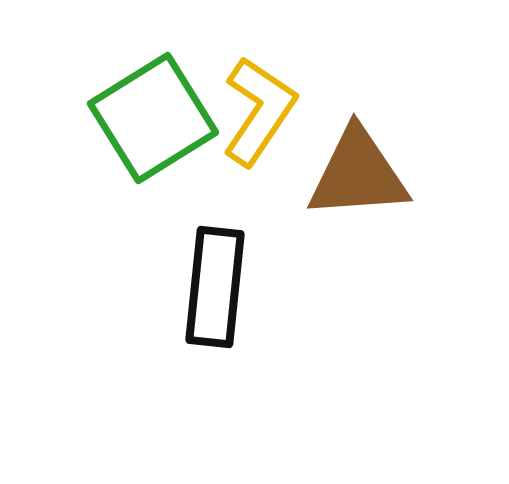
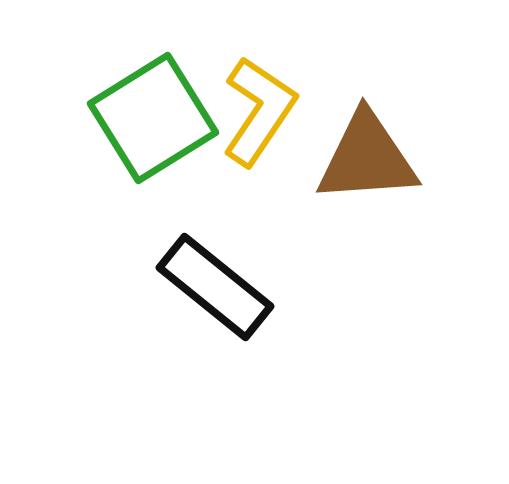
brown triangle: moved 9 px right, 16 px up
black rectangle: rotated 57 degrees counterclockwise
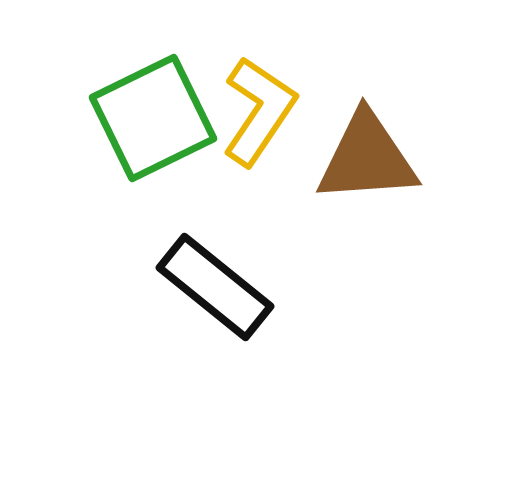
green square: rotated 6 degrees clockwise
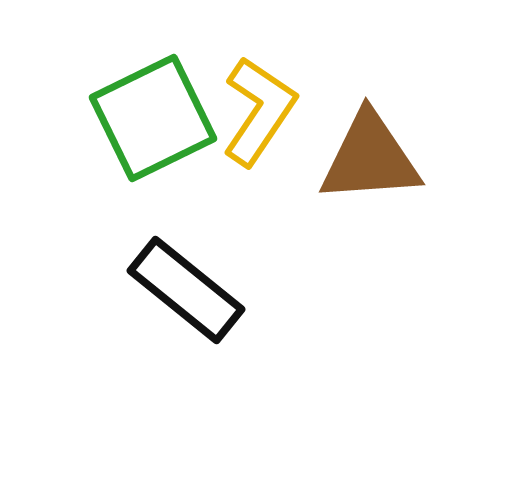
brown triangle: moved 3 px right
black rectangle: moved 29 px left, 3 px down
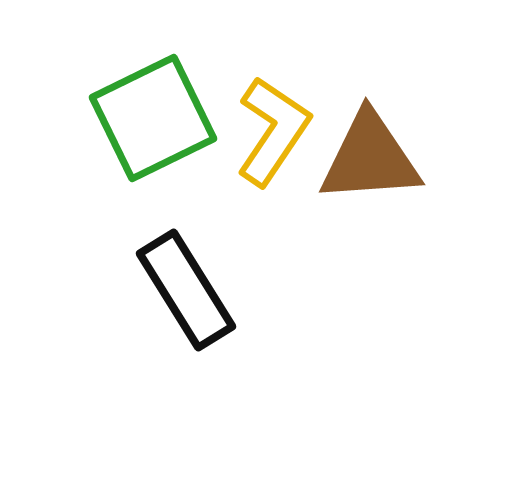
yellow L-shape: moved 14 px right, 20 px down
black rectangle: rotated 19 degrees clockwise
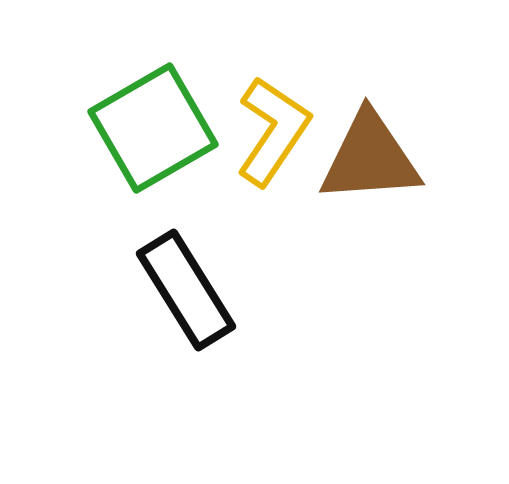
green square: moved 10 px down; rotated 4 degrees counterclockwise
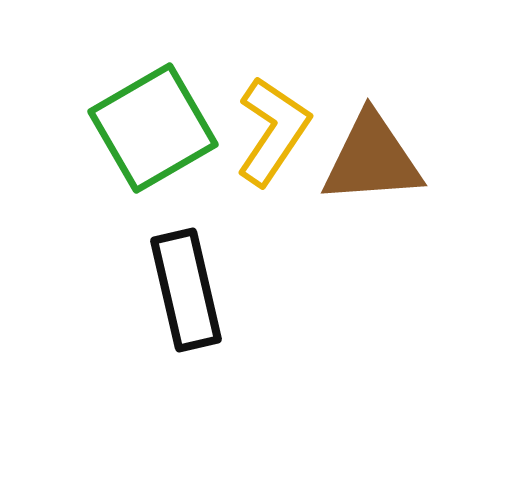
brown triangle: moved 2 px right, 1 px down
black rectangle: rotated 19 degrees clockwise
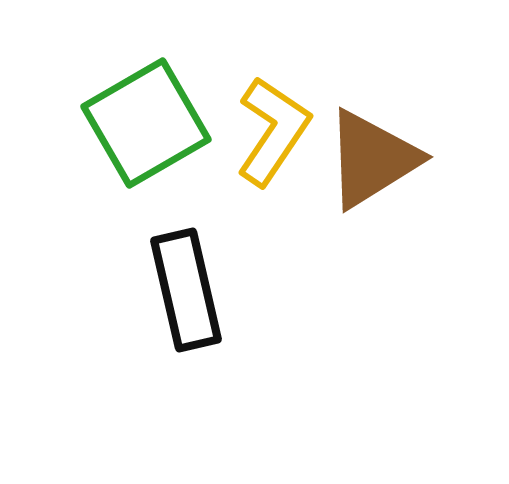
green square: moved 7 px left, 5 px up
brown triangle: rotated 28 degrees counterclockwise
